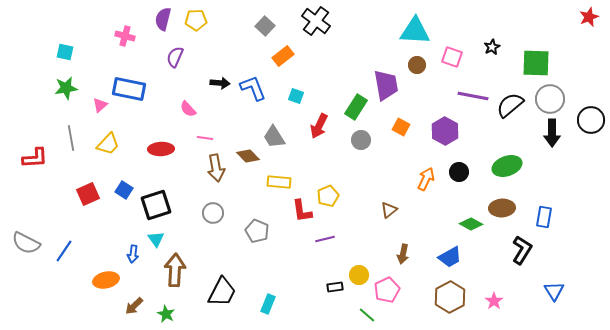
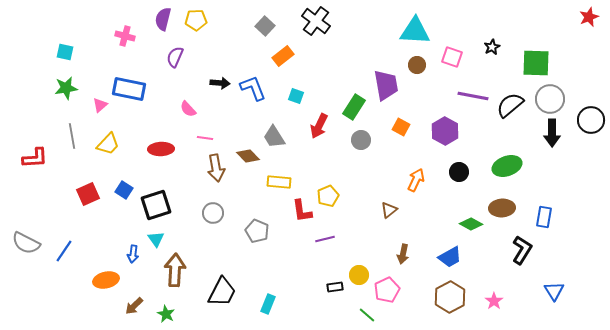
green rectangle at (356, 107): moved 2 px left
gray line at (71, 138): moved 1 px right, 2 px up
orange arrow at (426, 179): moved 10 px left, 1 px down
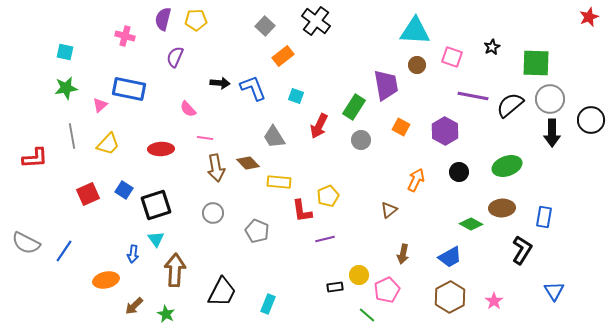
brown diamond at (248, 156): moved 7 px down
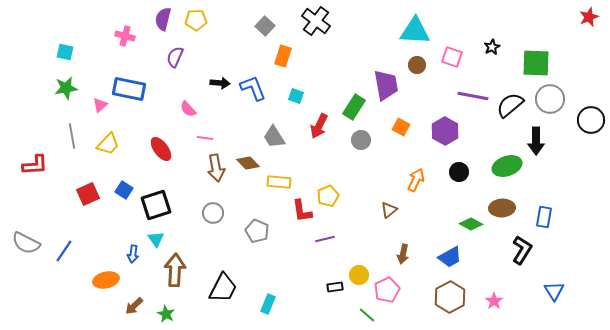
orange rectangle at (283, 56): rotated 35 degrees counterclockwise
black arrow at (552, 133): moved 16 px left, 8 px down
red ellipse at (161, 149): rotated 55 degrees clockwise
red L-shape at (35, 158): moved 7 px down
black trapezoid at (222, 292): moved 1 px right, 4 px up
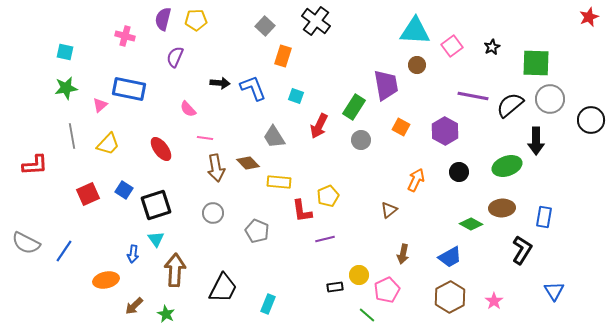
pink square at (452, 57): moved 11 px up; rotated 35 degrees clockwise
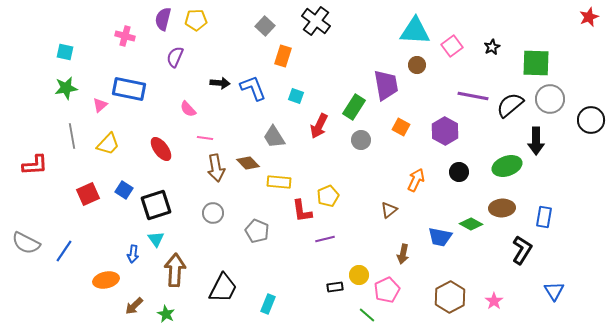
blue trapezoid at (450, 257): moved 10 px left, 20 px up; rotated 40 degrees clockwise
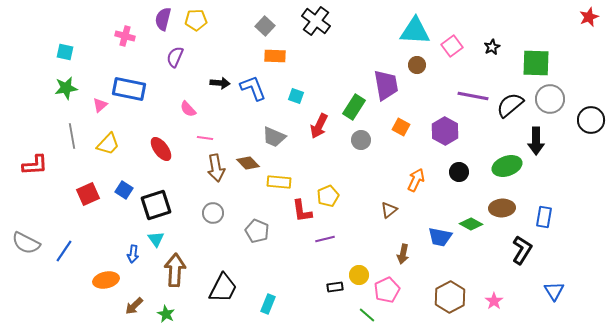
orange rectangle at (283, 56): moved 8 px left; rotated 75 degrees clockwise
gray trapezoid at (274, 137): rotated 35 degrees counterclockwise
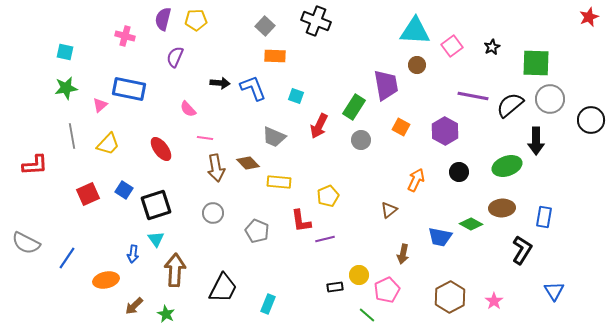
black cross at (316, 21): rotated 16 degrees counterclockwise
red L-shape at (302, 211): moved 1 px left, 10 px down
blue line at (64, 251): moved 3 px right, 7 px down
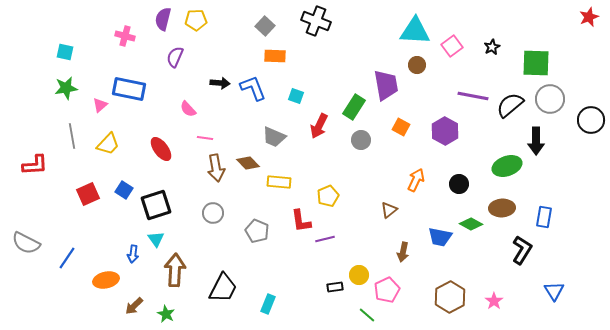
black circle at (459, 172): moved 12 px down
brown arrow at (403, 254): moved 2 px up
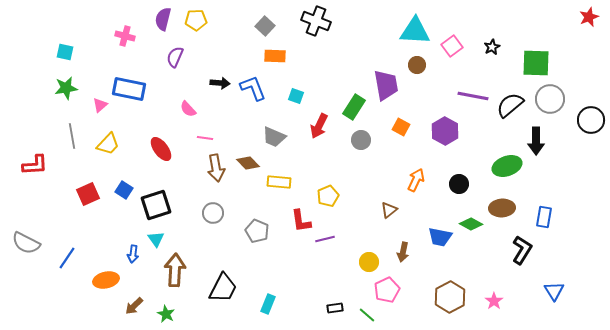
yellow circle at (359, 275): moved 10 px right, 13 px up
black rectangle at (335, 287): moved 21 px down
